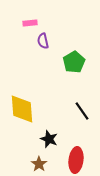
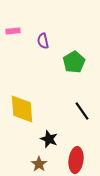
pink rectangle: moved 17 px left, 8 px down
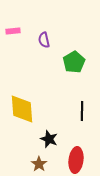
purple semicircle: moved 1 px right, 1 px up
black line: rotated 36 degrees clockwise
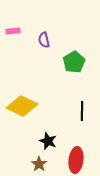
yellow diamond: moved 3 px up; rotated 60 degrees counterclockwise
black star: moved 1 px left, 2 px down
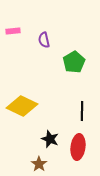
black star: moved 2 px right, 2 px up
red ellipse: moved 2 px right, 13 px up
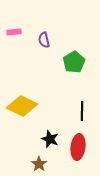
pink rectangle: moved 1 px right, 1 px down
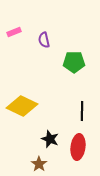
pink rectangle: rotated 16 degrees counterclockwise
green pentagon: rotated 30 degrees clockwise
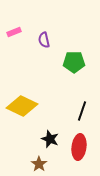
black line: rotated 18 degrees clockwise
red ellipse: moved 1 px right
